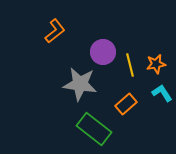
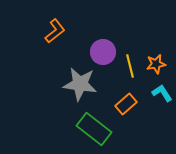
yellow line: moved 1 px down
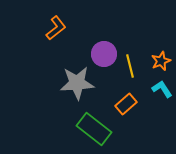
orange L-shape: moved 1 px right, 3 px up
purple circle: moved 1 px right, 2 px down
orange star: moved 5 px right, 3 px up; rotated 12 degrees counterclockwise
gray star: moved 3 px left, 1 px up; rotated 12 degrees counterclockwise
cyan L-shape: moved 4 px up
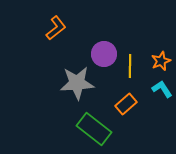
yellow line: rotated 15 degrees clockwise
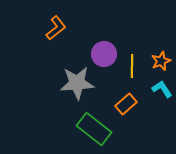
yellow line: moved 2 px right
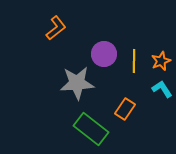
yellow line: moved 2 px right, 5 px up
orange rectangle: moved 1 px left, 5 px down; rotated 15 degrees counterclockwise
green rectangle: moved 3 px left
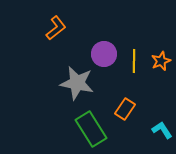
gray star: rotated 16 degrees clockwise
cyan L-shape: moved 41 px down
green rectangle: rotated 20 degrees clockwise
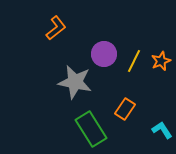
yellow line: rotated 25 degrees clockwise
gray star: moved 2 px left, 1 px up
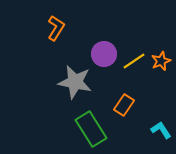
orange L-shape: rotated 20 degrees counterclockwise
yellow line: rotated 30 degrees clockwise
orange rectangle: moved 1 px left, 4 px up
cyan L-shape: moved 1 px left
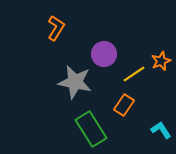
yellow line: moved 13 px down
